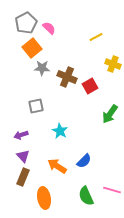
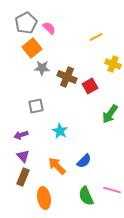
orange arrow: rotated 12 degrees clockwise
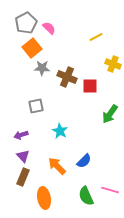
red square: rotated 28 degrees clockwise
pink line: moved 2 px left
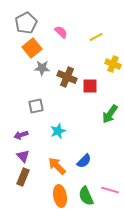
pink semicircle: moved 12 px right, 4 px down
cyan star: moved 2 px left; rotated 21 degrees clockwise
orange ellipse: moved 16 px right, 2 px up
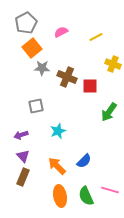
pink semicircle: rotated 72 degrees counterclockwise
green arrow: moved 1 px left, 2 px up
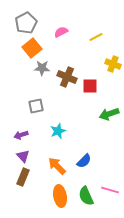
green arrow: moved 2 px down; rotated 36 degrees clockwise
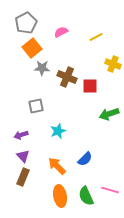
blue semicircle: moved 1 px right, 2 px up
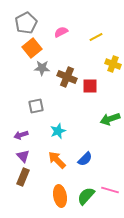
green arrow: moved 1 px right, 5 px down
orange arrow: moved 6 px up
green semicircle: rotated 66 degrees clockwise
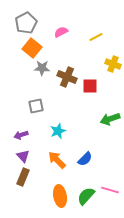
orange square: rotated 12 degrees counterclockwise
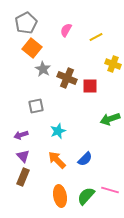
pink semicircle: moved 5 px right, 2 px up; rotated 32 degrees counterclockwise
gray star: moved 1 px right, 1 px down; rotated 28 degrees clockwise
brown cross: moved 1 px down
